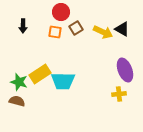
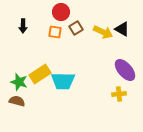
purple ellipse: rotated 20 degrees counterclockwise
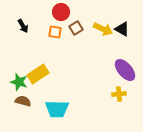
black arrow: rotated 32 degrees counterclockwise
yellow arrow: moved 3 px up
yellow rectangle: moved 2 px left
cyan trapezoid: moved 6 px left, 28 px down
brown semicircle: moved 6 px right
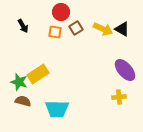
yellow cross: moved 3 px down
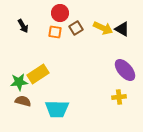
red circle: moved 1 px left, 1 px down
yellow arrow: moved 1 px up
green star: rotated 24 degrees counterclockwise
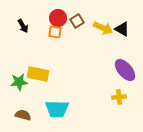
red circle: moved 2 px left, 5 px down
brown square: moved 1 px right, 7 px up
yellow rectangle: rotated 45 degrees clockwise
brown semicircle: moved 14 px down
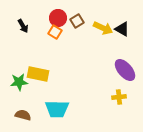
orange square: rotated 24 degrees clockwise
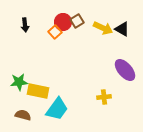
red circle: moved 5 px right, 4 px down
black arrow: moved 2 px right, 1 px up; rotated 24 degrees clockwise
orange square: rotated 16 degrees clockwise
yellow rectangle: moved 17 px down
yellow cross: moved 15 px left
cyan trapezoid: rotated 55 degrees counterclockwise
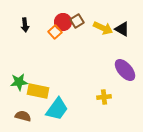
brown semicircle: moved 1 px down
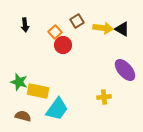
red circle: moved 23 px down
yellow arrow: rotated 18 degrees counterclockwise
green star: rotated 24 degrees clockwise
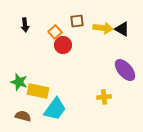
brown square: rotated 24 degrees clockwise
cyan trapezoid: moved 2 px left
